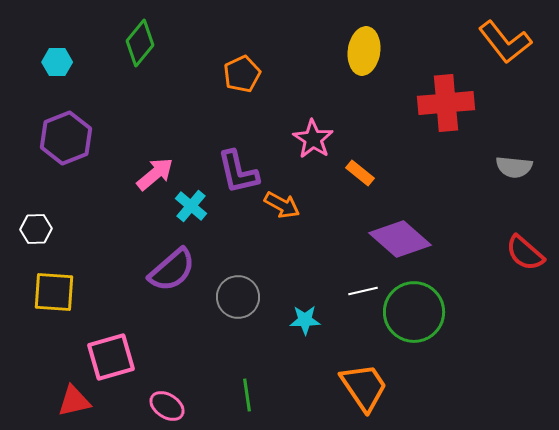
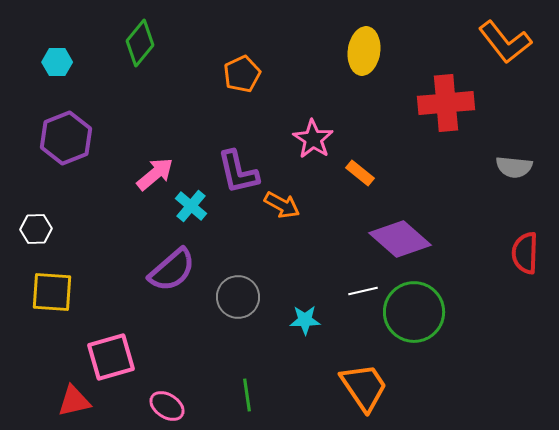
red semicircle: rotated 51 degrees clockwise
yellow square: moved 2 px left
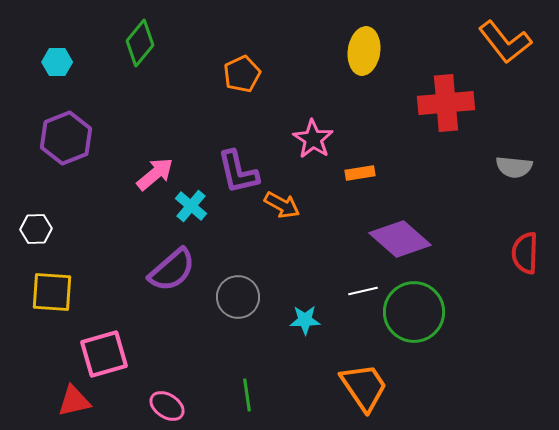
orange rectangle: rotated 48 degrees counterclockwise
pink square: moved 7 px left, 3 px up
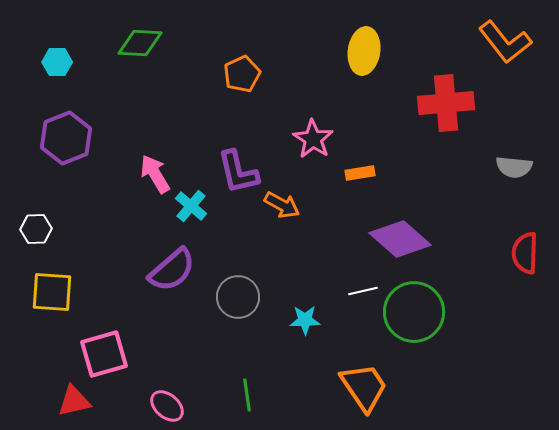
green diamond: rotated 54 degrees clockwise
pink arrow: rotated 81 degrees counterclockwise
pink ellipse: rotated 8 degrees clockwise
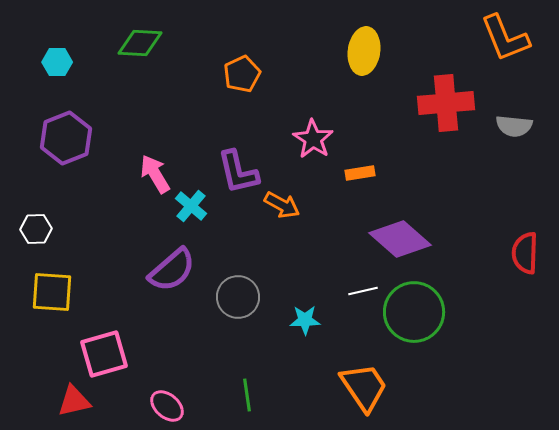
orange L-shape: moved 4 px up; rotated 16 degrees clockwise
gray semicircle: moved 41 px up
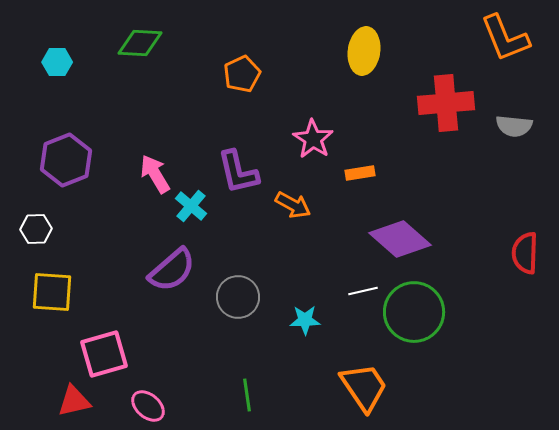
purple hexagon: moved 22 px down
orange arrow: moved 11 px right
pink ellipse: moved 19 px left
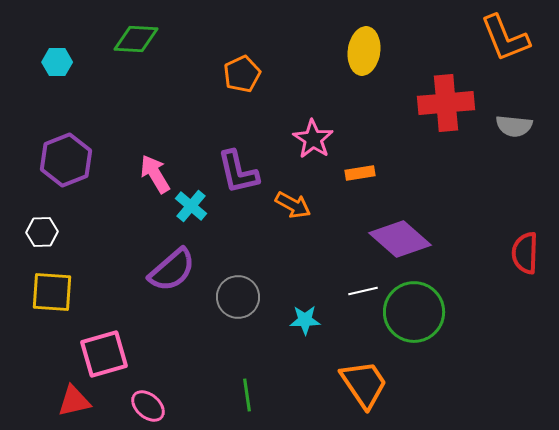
green diamond: moved 4 px left, 4 px up
white hexagon: moved 6 px right, 3 px down
orange trapezoid: moved 3 px up
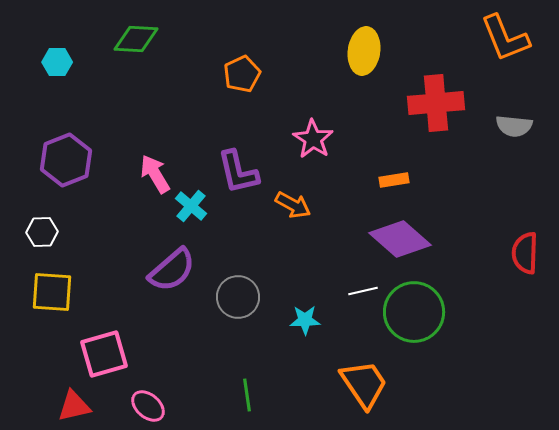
red cross: moved 10 px left
orange rectangle: moved 34 px right, 7 px down
red triangle: moved 5 px down
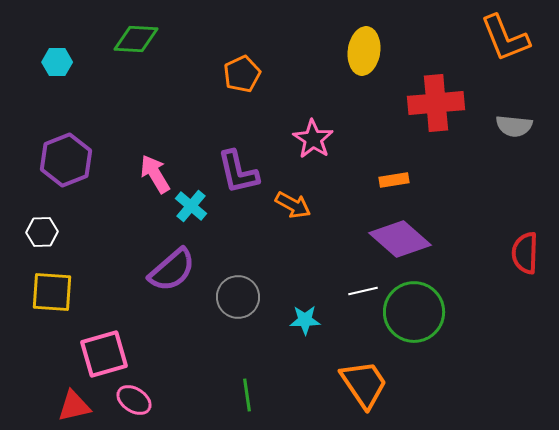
pink ellipse: moved 14 px left, 6 px up; rotated 8 degrees counterclockwise
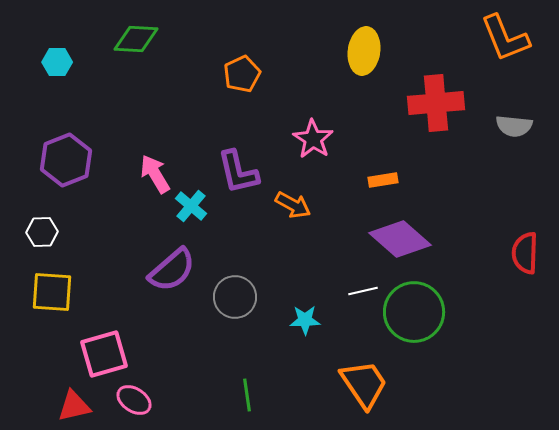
orange rectangle: moved 11 px left
gray circle: moved 3 px left
